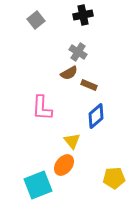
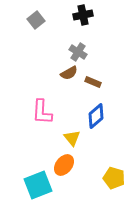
brown rectangle: moved 4 px right, 3 px up
pink L-shape: moved 4 px down
yellow triangle: moved 3 px up
yellow pentagon: rotated 20 degrees clockwise
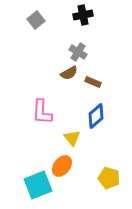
orange ellipse: moved 2 px left, 1 px down
yellow pentagon: moved 5 px left
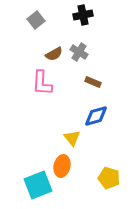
gray cross: moved 1 px right
brown semicircle: moved 15 px left, 19 px up
pink L-shape: moved 29 px up
blue diamond: rotated 25 degrees clockwise
orange ellipse: rotated 25 degrees counterclockwise
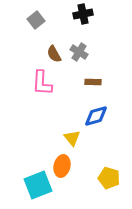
black cross: moved 1 px up
brown semicircle: rotated 90 degrees clockwise
brown rectangle: rotated 21 degrees counterclockwise
